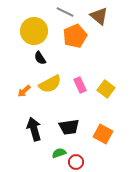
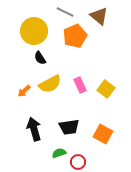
red circle: moved 2 px right
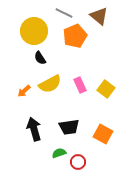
gray line: moved 1 px left, 1 px down
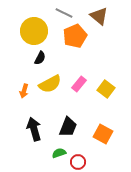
black semicircle: rotated 120 degrees counterclockwise
pink rectangle: moved 1 px left, 1 px up; rotated 63 degrees clockwise
orange arrow: rotated 32 degrees counterclockwise
black trapezoid: moved 1 px left; rotated 60 degrees counterclockwise
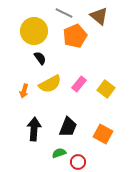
black semicircle: rotated 64 degrees counterclockwise
black arrow: rotated 20 degrees clockwise
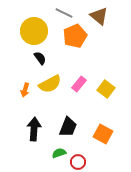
orange arrow: moved 1 px right, 1 px up
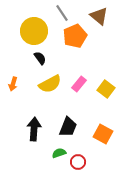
gray line: moved 2 px left; rotated 30 degrees clockwise
orange arrow: moved 12 px left, 6 px up
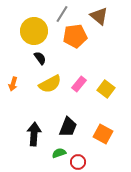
gray line: moved 1 px down; rotated 66 degrees clockwise
orange pentagon: rotated 15 degrees clockwise
black arrow: moved 5 px down
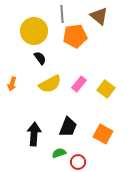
gray line: rotated 36 degrees counterclockwise
orange arrow: moved 1 px left
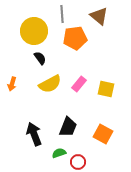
orange pentagon: moved 2 px down
yellow square: rotated 24 degrees counterclockwise
black arrow: rotated 25 degrees counterclockwise
